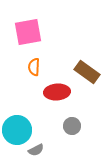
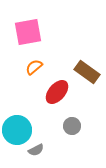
orange semicircle: rotated 48 degrees clockwise
red ellipse: rotated 45 degrees counterclockwise
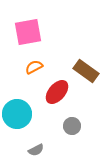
orange semicircle: rotated 12 degrees clockwise
brown rectangle: moved 1 px left, 1 px up
cyan circle: moved 16 px up
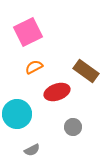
pink square: rotated 16 degrees counterclockwise
red ellipse: rotated 30 degrees clockwise
gray circle: moved 1 px right, 1 px down
gray semicircle: moved 4 px left
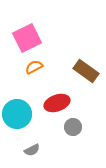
pink square: moved 1 px left, 6 px down
red ellipse: moved 11 px down
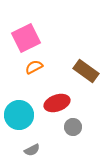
pink square: moved 1 px left
cyan circle: moved 2 px right, 1 px down
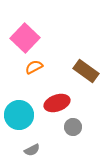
pink square: moved 1 px left; rotated 20 degrees counterclockwise
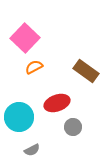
cyan circle: moved 2 px down
